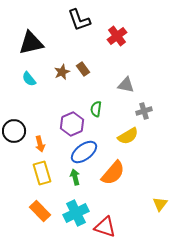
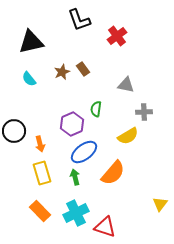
black triangle: moved 1 px up
gray cross: moved 1 px down; rotated 14 degrees clockwise
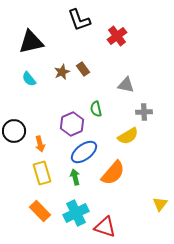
green semicircle: rotated 21 degrees counterclockwise
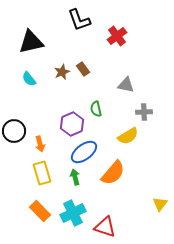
cyan cross: moved 3 px left
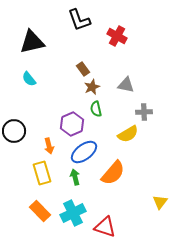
red cross: rotated 24 degrees counterclockwise
black triangle: moved 1 px right
brown star: moved 30 px right, 15 px down
yellow semicircle: moved 2 px up
orange arrow: moved 9 px right, 2 px down
yellow triangle: moved 2 px up
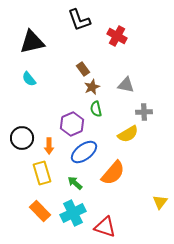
black circle: moved 8 px right, 7 px down
orange arrow: rotated 14 degrees clockwise
green arrow: moved 6 px down; rotated 35 degrees counterclockwise
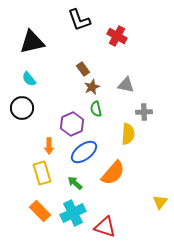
yellow semicircle: rotated 55 degrees counterclockwise
black circle: moved 30 px up
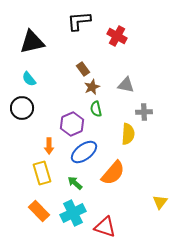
black L-shape: moved 1 px down; rotated 105 degrees clockwise
orange rectangle: moved 1 px left
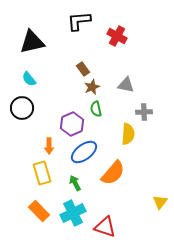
green arrow: rotated 21 degrees clockwise
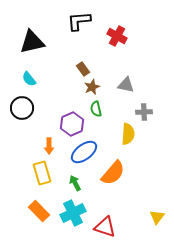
yellow triangle: moved 3 px left, 15 px down
